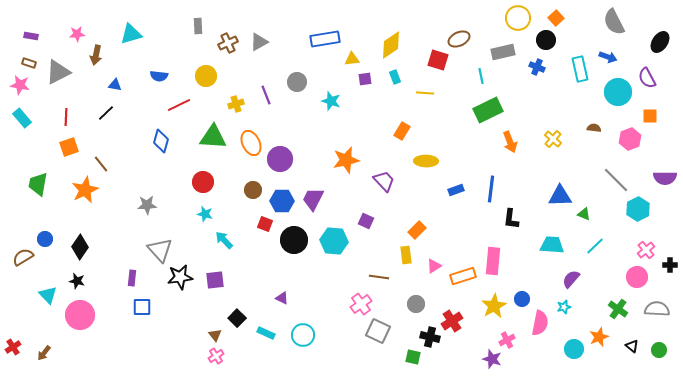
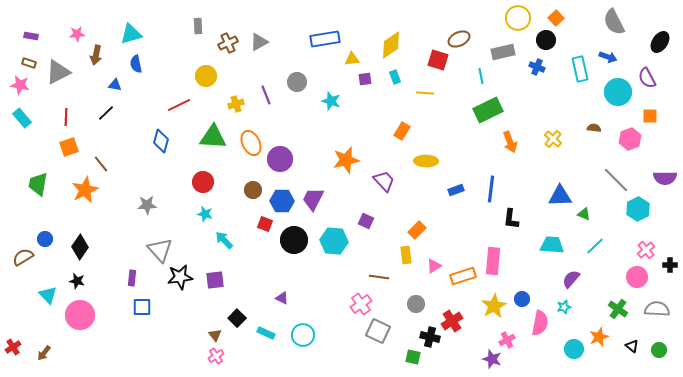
blue semicircle at (159, 76): moved 23 px left, 12 px up; rotated 72 degrees clockwise
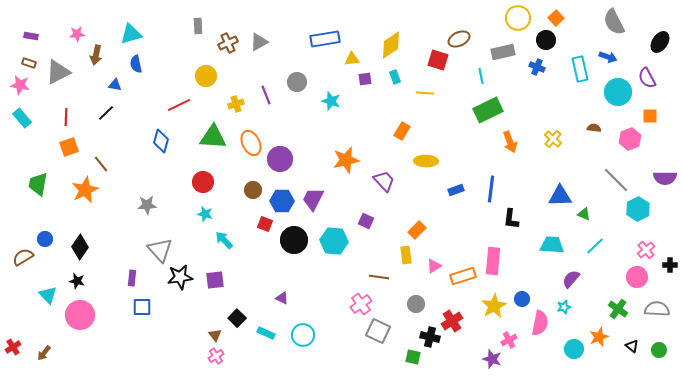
pink cross at (507, 340): moved 2 px right
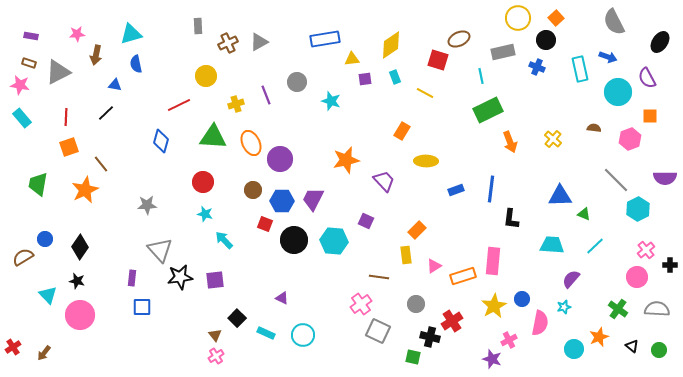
yellow line at (425, 93): rotated 24 degrees clockwise
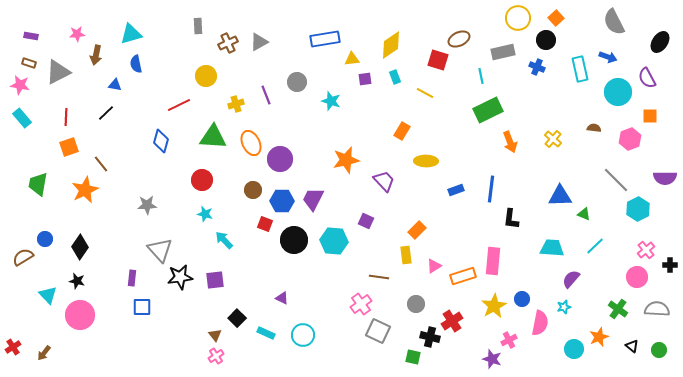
red circle at (203, 182): moved 1 px left, 2 px up
cyan trapezoid at (552, 245): moved 3 px down
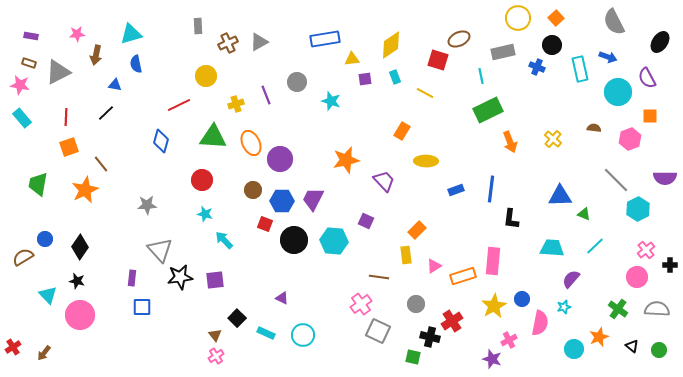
black circle at (546, 40): moved 6 px right, 5 px down
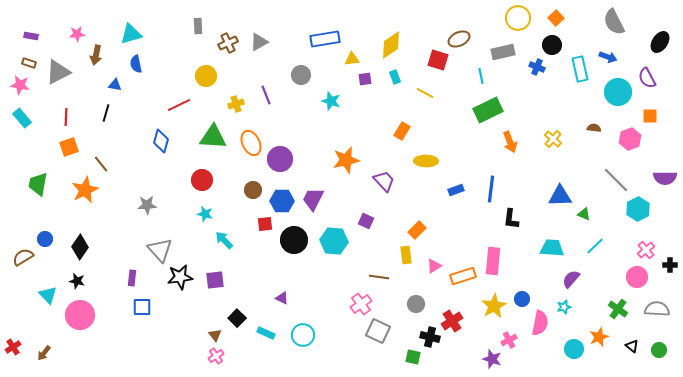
gray circle at (297, 82): moved 4 px right, 7 px up
black line at (106, 113): rotated 30 degrees counterclockwise
red square at (265, 224): rotated 28 degrees counterclockwise
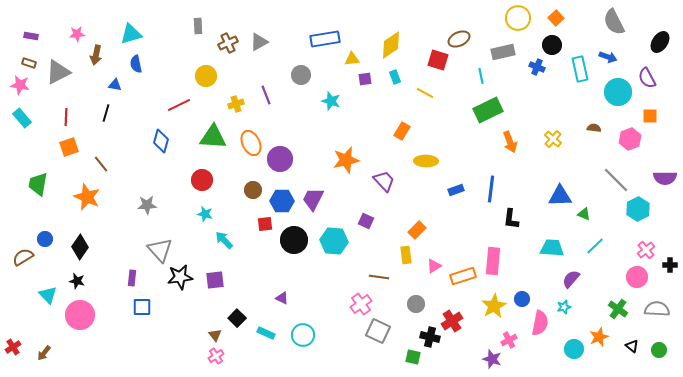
orange star at (85, 190): moved 2 px right, 7 px down; rotated 24 degrees counterclockwise
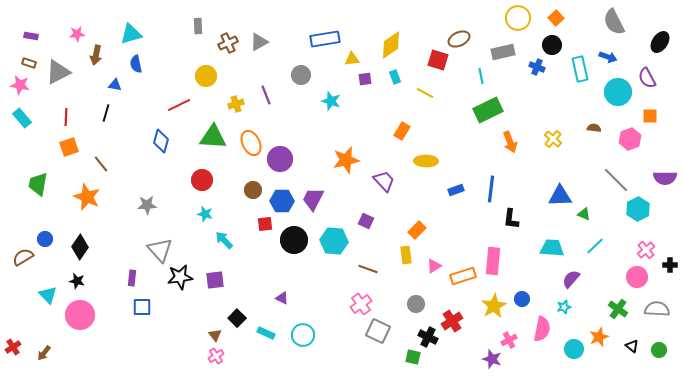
brown line at (379, 277): moved 11 px left, 8 px up; rotated 12 degrees clockwise
pink semicircle at (540, 323): moved 2 px right, 6 px down
black cross at (430, 337): moved 2 px left; rotated 12 degrees clockwise
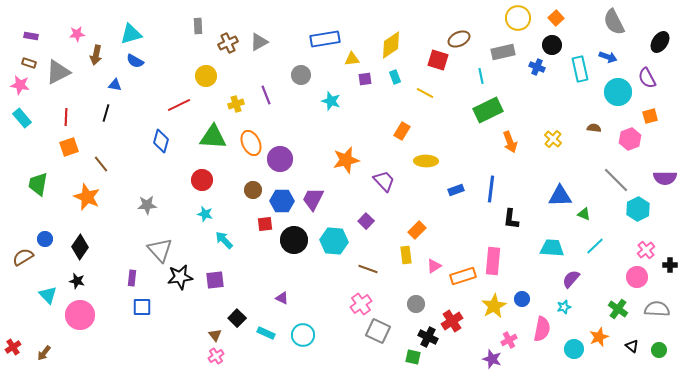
blue semicircle at (136, 64): moved 1 px left, 3 px up; rotated 48 degrees counterclockwise
orange square at (650, 116): rotated 14 degrees counterclockwise
purple square at (366, 221): rotated 21 degrees clockwise
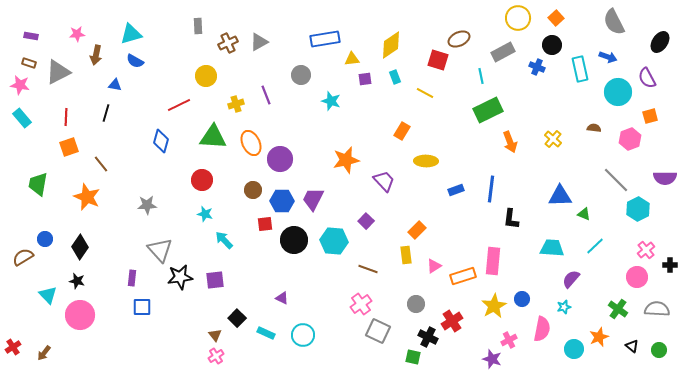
gray rectangle at (503, 52): rotated 15 degrees counterclockwise
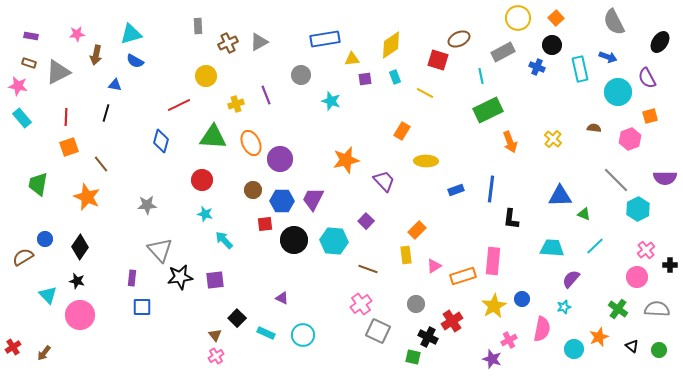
pink star at (20, 85): moved 2 px left, 1 px down
